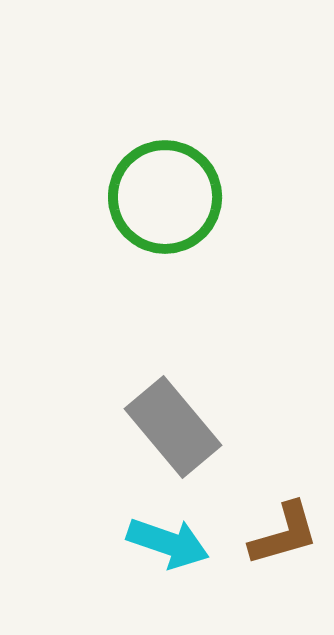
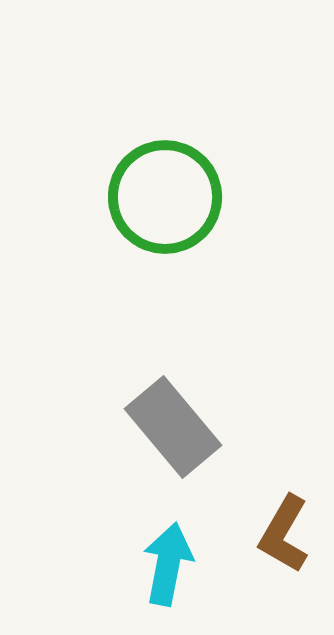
brown L-shape: rotated 136 degrees clockwise
cyan arrow: moved 21 px down; rotated 98 degrees counterclockwise
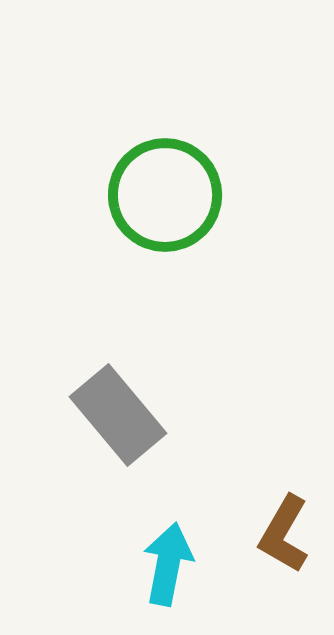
green circle: moved 2 px up
gray rectangle: moved 55 px left, 12 px up
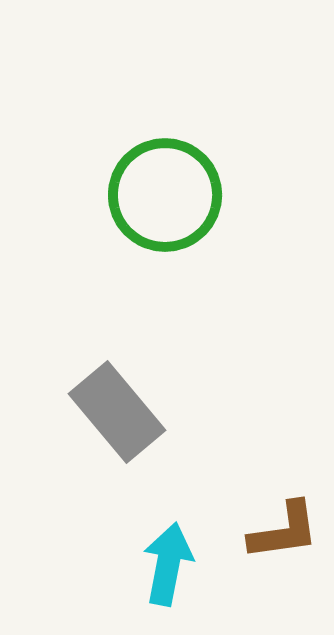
gray rectangle: moved 1 px left, 3 px up
brown L-shape: moved 3 px up; rotated 128 degrees counterclockwise
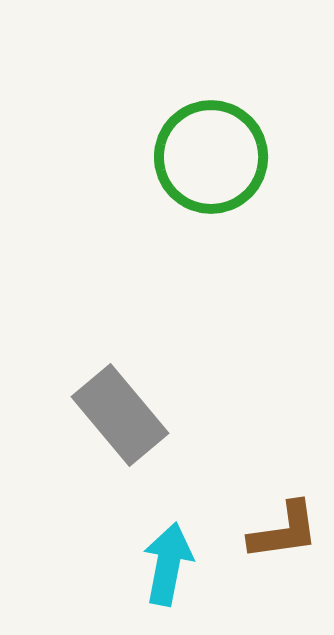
green circle: moved 46 px right, 38 px up
gray rectangle: moved 3 px right, 3 px down
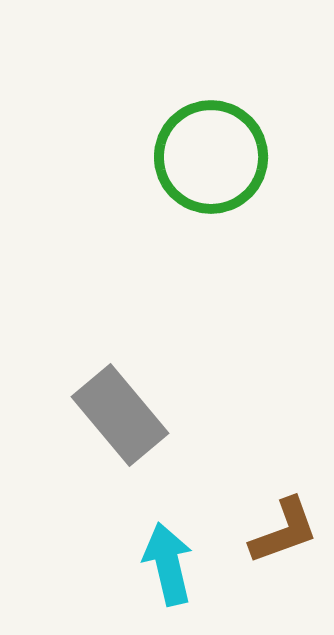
brown L-shape: rotated 12 degrees counterclockwise
cyan arrow: rotated 24 degrees counterclockwise
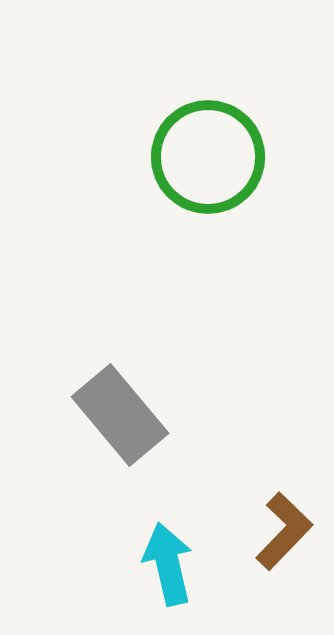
green circle: moved 3 px left
brown L-shape: rotated 26 degrees counterclockwise
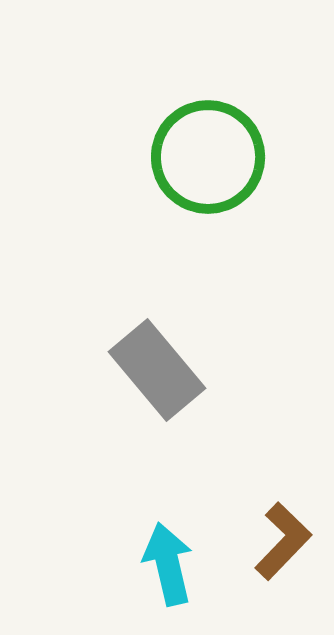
gray rectangle: moved 37 px right, 45 px up
brown L-shape: moved 1 px left, 10 px down
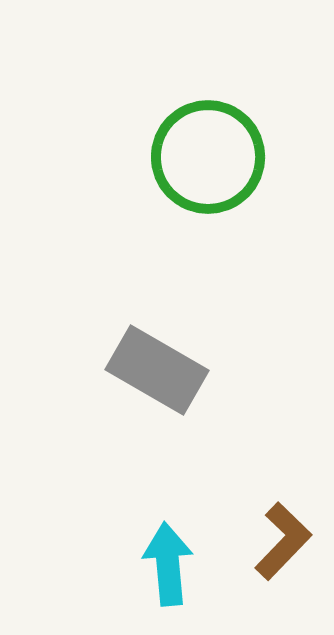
gray rectangle: rotated 20 degrees counterclockwise
cyan arrow: rotated 8 degrees clockwise
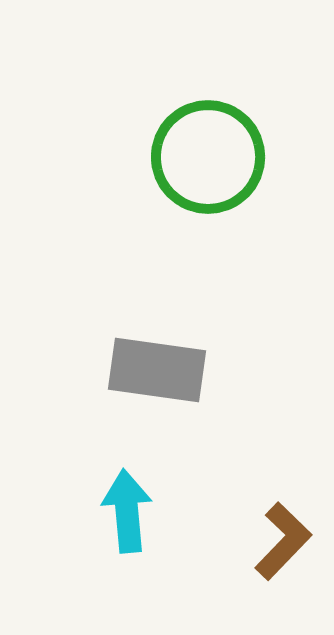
gray rectangle: rotated 22 degrees counterclockwise
cyan arrow: moved 41 px left, 53 px up
